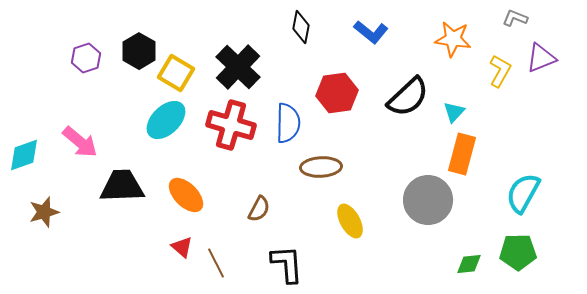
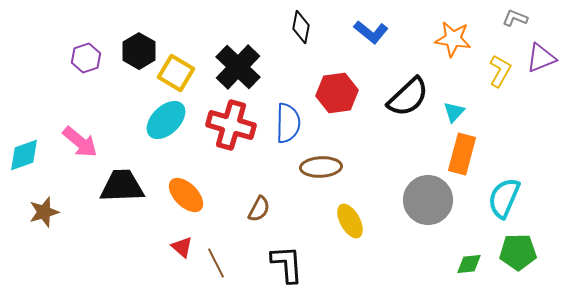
cyan semicircle: moved 19 px left, 5 px down; rotated 6 degrees counterclockwise
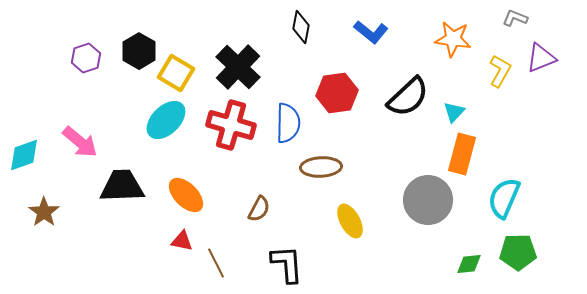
brown star: rotated 20 degrees counterclockwise
red triangle: moved 6 px up; rotated 30 degrees counterclockwise
